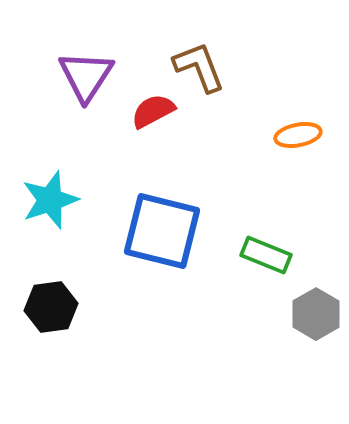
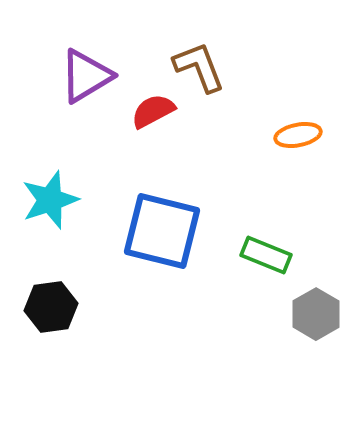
purple triangle: rotated 26 degrees clockwise
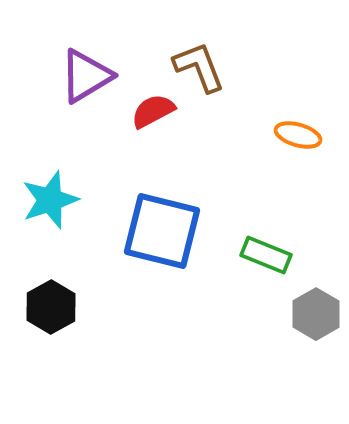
orange ellipse: rotated 27 degrees clockwise
black hexagon: rotated 21 degrees counterclockwise
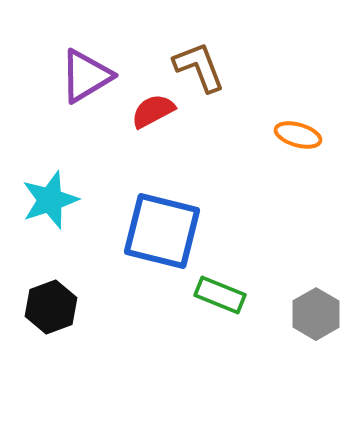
green rectangle: moved 46 px left, 40 px down
black hexagon: rotated 9 degrees clockwise
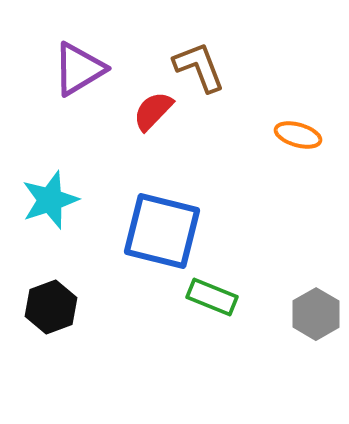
purple triangle: moved 7 px left, 7 px up
red semicircle: rotated 18 degrees counterclockwise
green rectangle: moved 8 px left, 2 px down
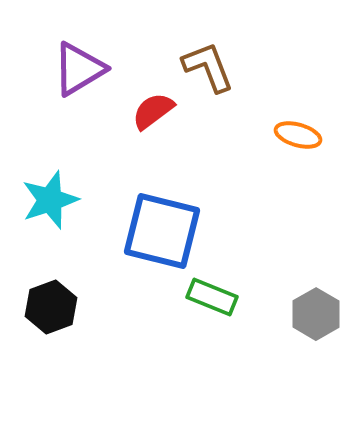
brown L-shape: moved 9 px right
red semicircle: rotated 9 degrees clockwise
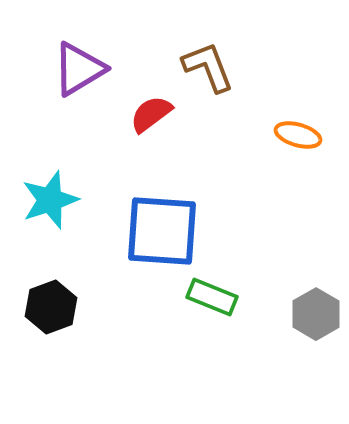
red semicircle: moved 2 px left, 3 px down
blue square: rotated 10 degrees counterclockwise
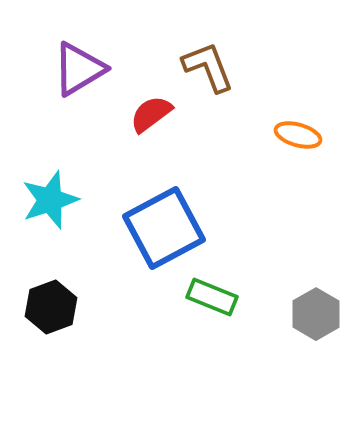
blue square: moved 2 px right, 3 px up; rotated 32 degrees counterclockwise
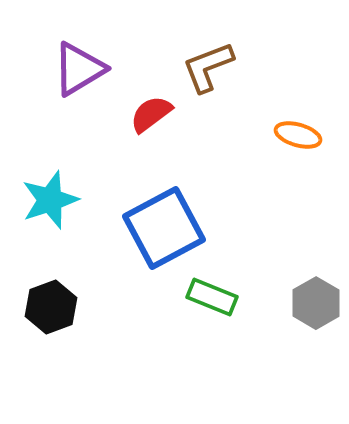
brown L-shape: rotated 90 degrees counterclockwise
gray hexagon: moved 11 px up
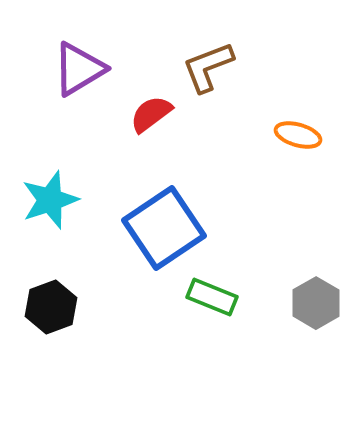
blue square: rotated 6 degrees counterclockwise
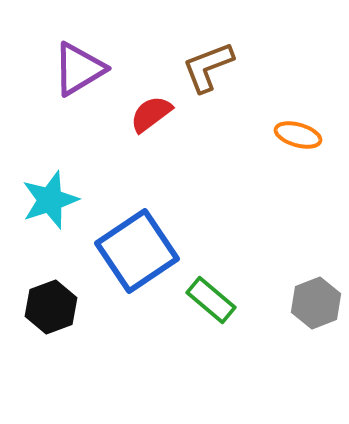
blue square: moved 27 px left, 23 px down
green rectangle: moved 1 px left, 3 px down; rotated 18 degrees clockwise
gray hexagon: rotated 9 degrees clockwise
